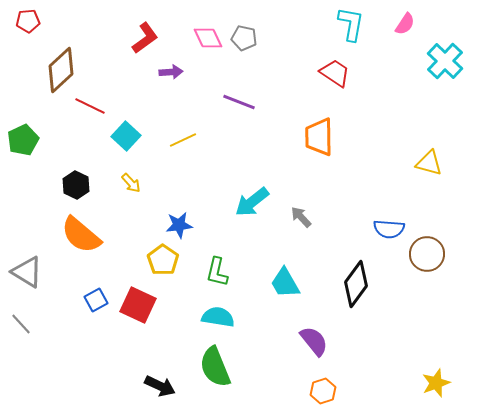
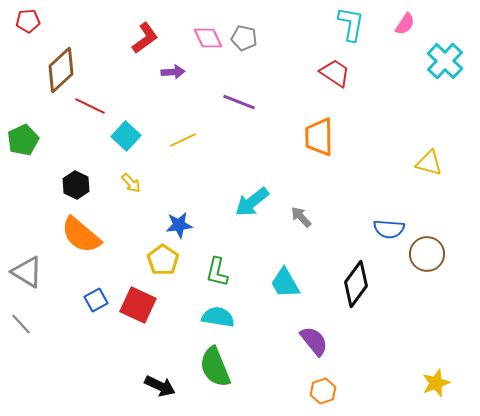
purple arrow: moved 2 px right
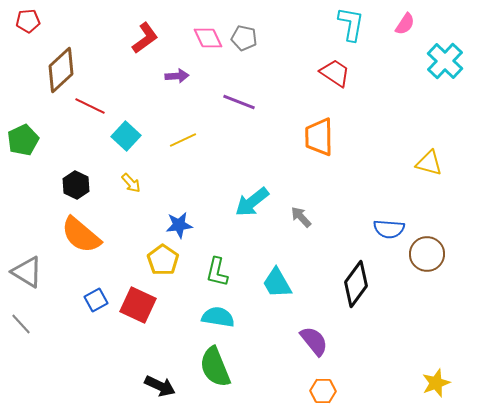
purple arrow: moved 4 px right, 4 px down
cyan trapezoid: moved 8 px left
orange hexagon: rotated 20 degrees clockwise
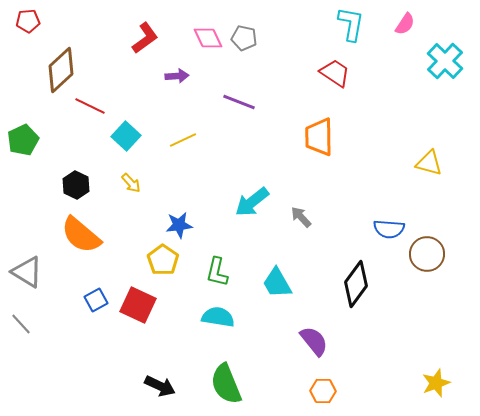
green semicircle: moved 11 px right, 17 px down
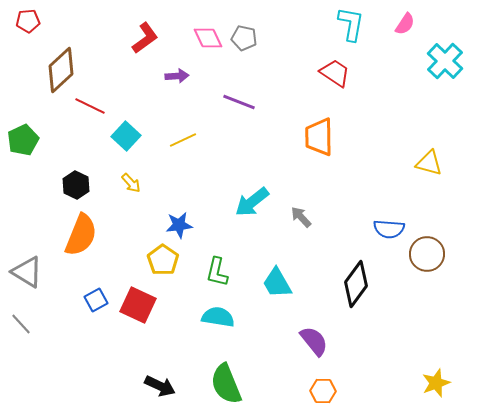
orange semicircle: rotated 108 degrees counterclockwise
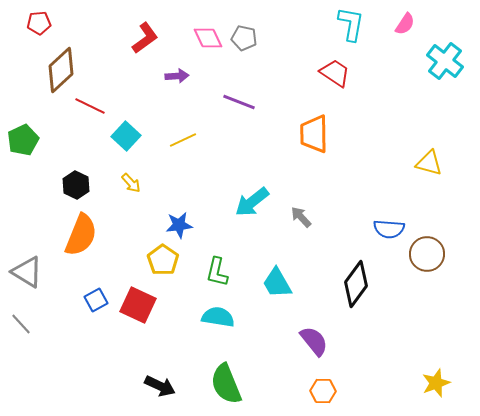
red pentagon: moved 11 px right, 2 px down
cyan cross: rotated 6 degrees counterclockwise
orange trapezoid: moved 5 px left, 3 px up
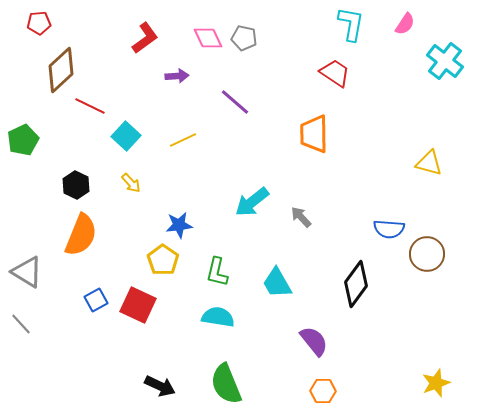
purple line: moved 4 px left; rotated 20 degrees clockwise
